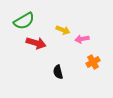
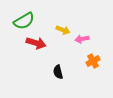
orange cross: moved 1 px up
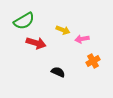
black semicircle: rotated 128 degrees clockwise
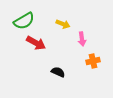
yellow arrow: moved 6 px up
pink arrow: rotated 88 degrees counterclockwise
red arrow: rotated 12 degrees clockwise
orange cross: rotated 16 degrees clockwise
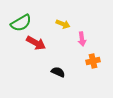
green semicircle: moved 3 px left, 2 px down
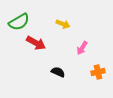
green semicircle: moved 2 px left, 1 px up
pink arrow: moved 9 px down; rotated 40 degrees clockwise
orange cross: moved 5 px right, 11 px down
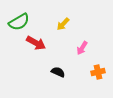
yellow arrow: rotated 112 degrees clockwise
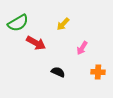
green semicircle: moved 1 px left, 1 px down
orange cross: rotated 16 degrees clockwise
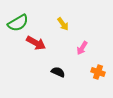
yellow arrow: rotated 80 degrees counterclockwise
orange cross: rotated 16 degrees clockwise
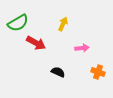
yellow arrow: rotated 120 degrees counterclockwise
pink arrow: rotated 128 degrees counterclockwise
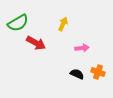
black semicircle: moved 19 px right, 2 px down
